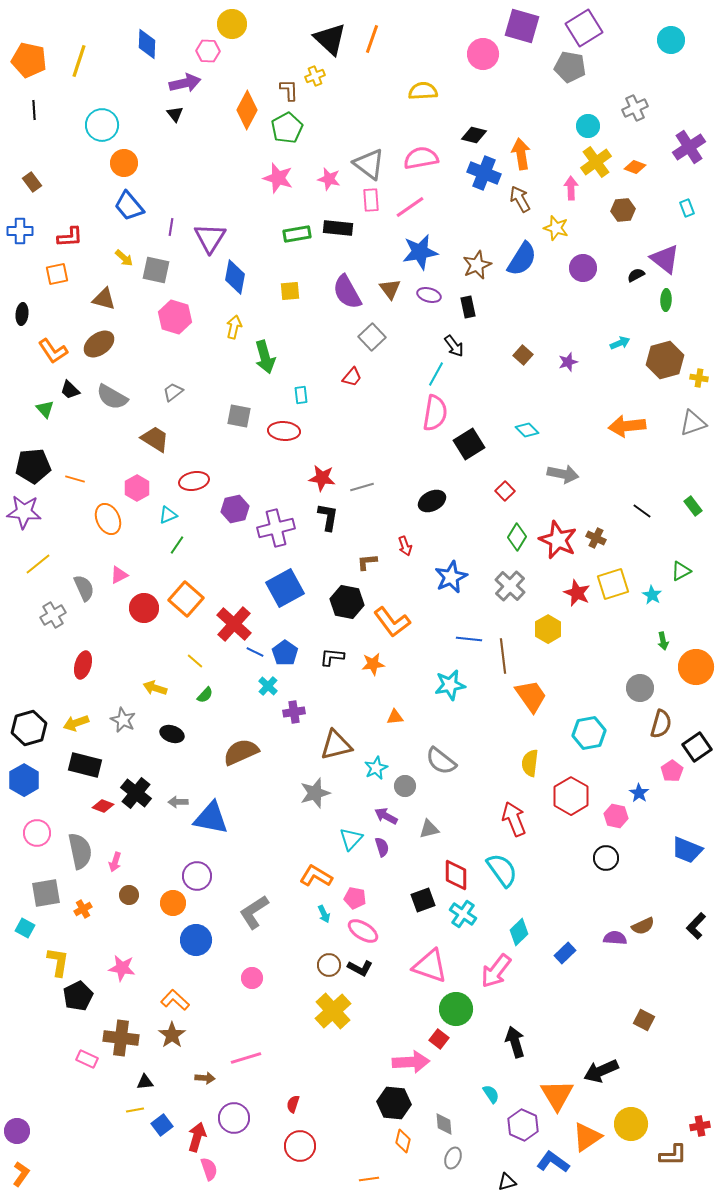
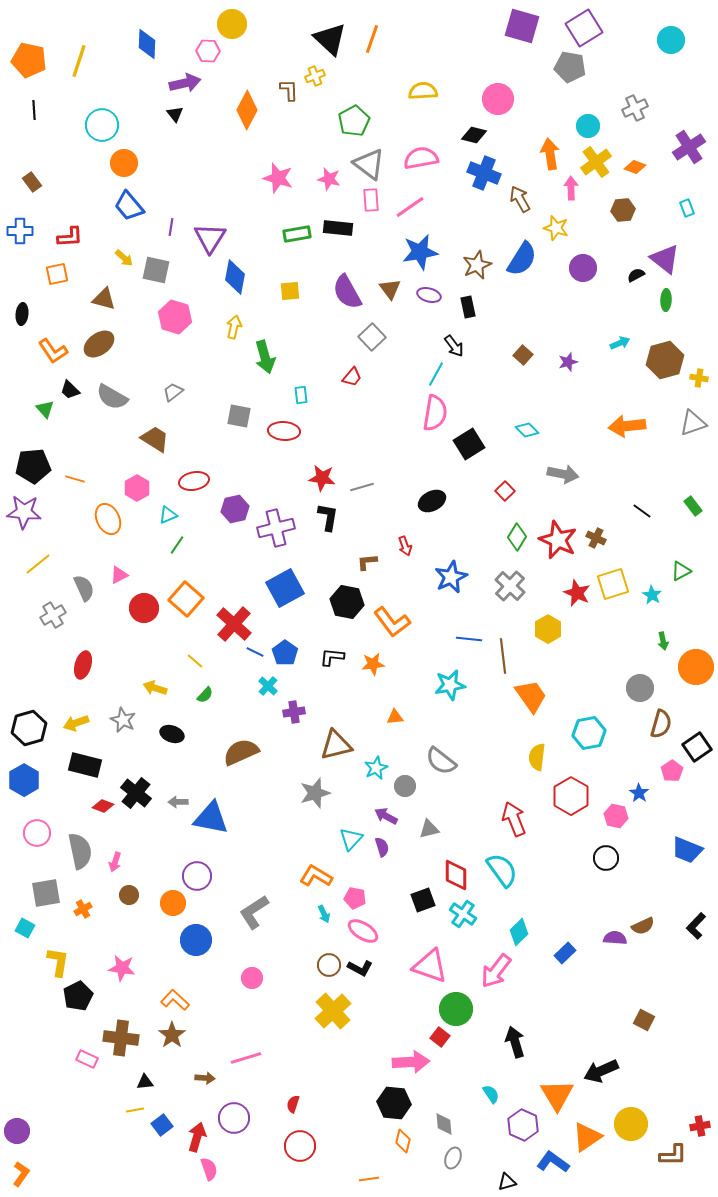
pink circle at (483, 54): moved 15 px right, 45 px down
green pentagon at (287, 128): moved 67 px right, 7 px up
orange arrow at (521, 154): moved 29 px right
yellow semicircle at (530, 763): moved 7 px right, 6 px up
red square at (439, 1039): moved 1 px right, 2 px up
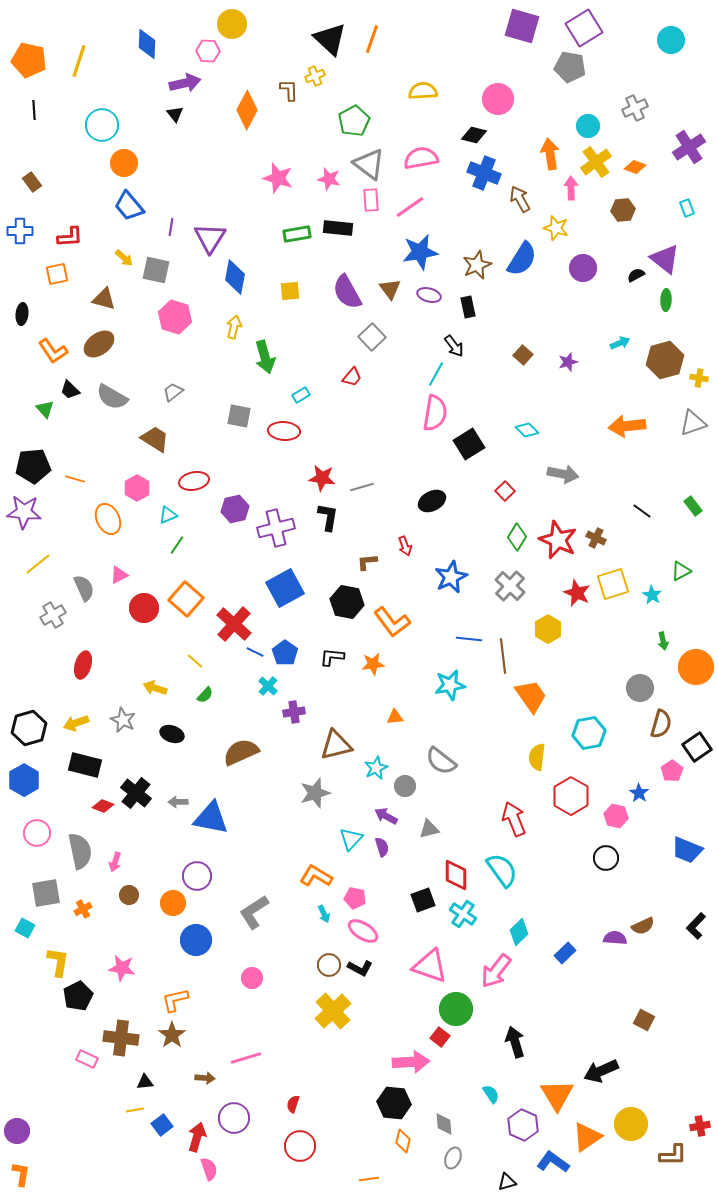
cyan rectangle at (301, 395): rotated 66 degrees clockwise
orange L-shape at (175, 1000): rotated 56 degrees counterclockwise
orange L-shape at (21, 1174): rotated 25 degrees counterclockwise
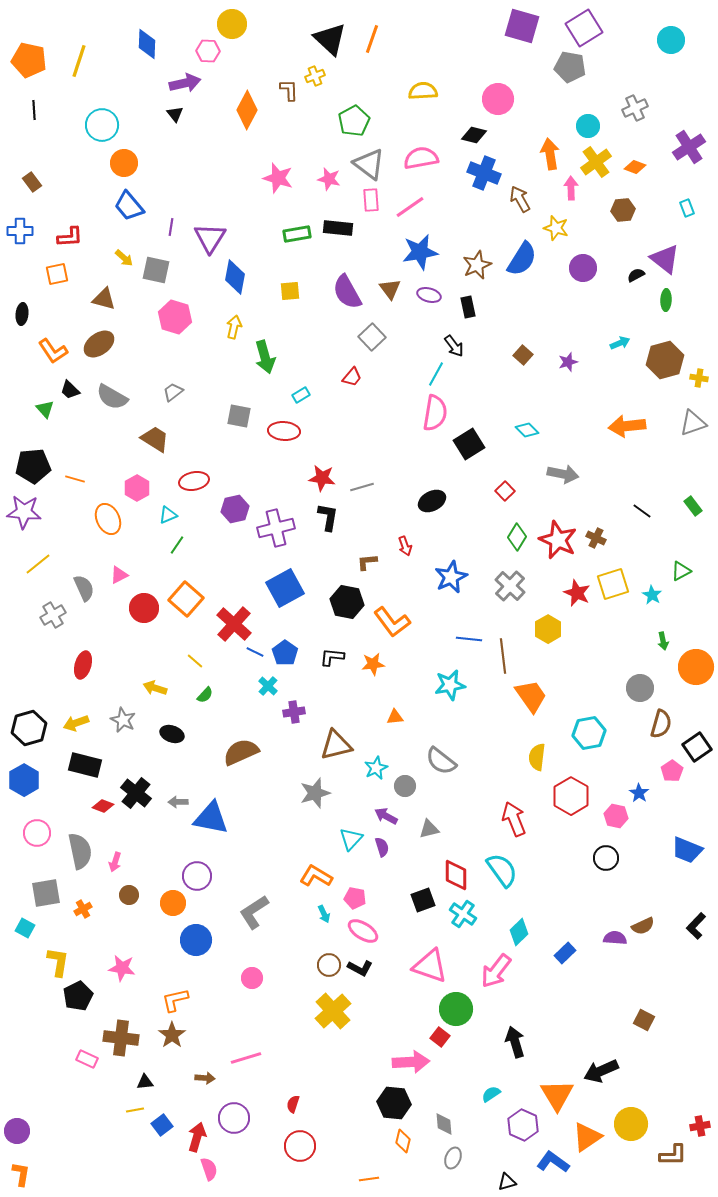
cyan semicircle at (491, 1094): rotated 90 degrees counterclockwise
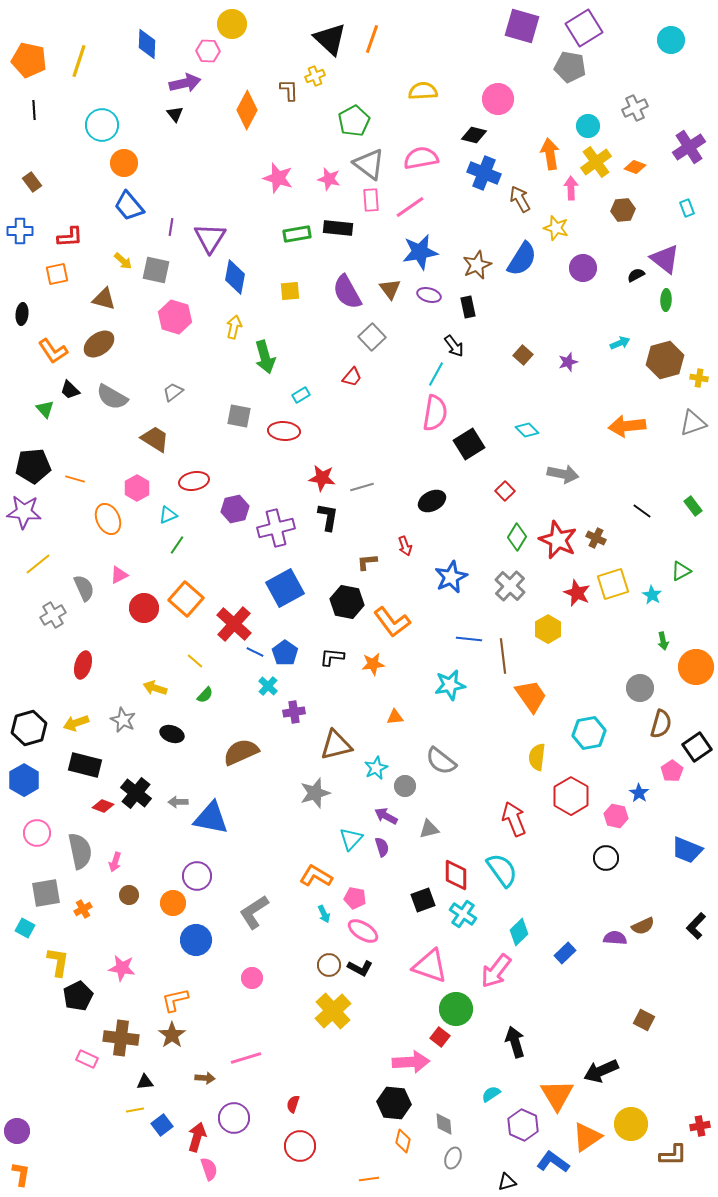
yellow arrow at (124, 258): moved 1 px left, 3 px down
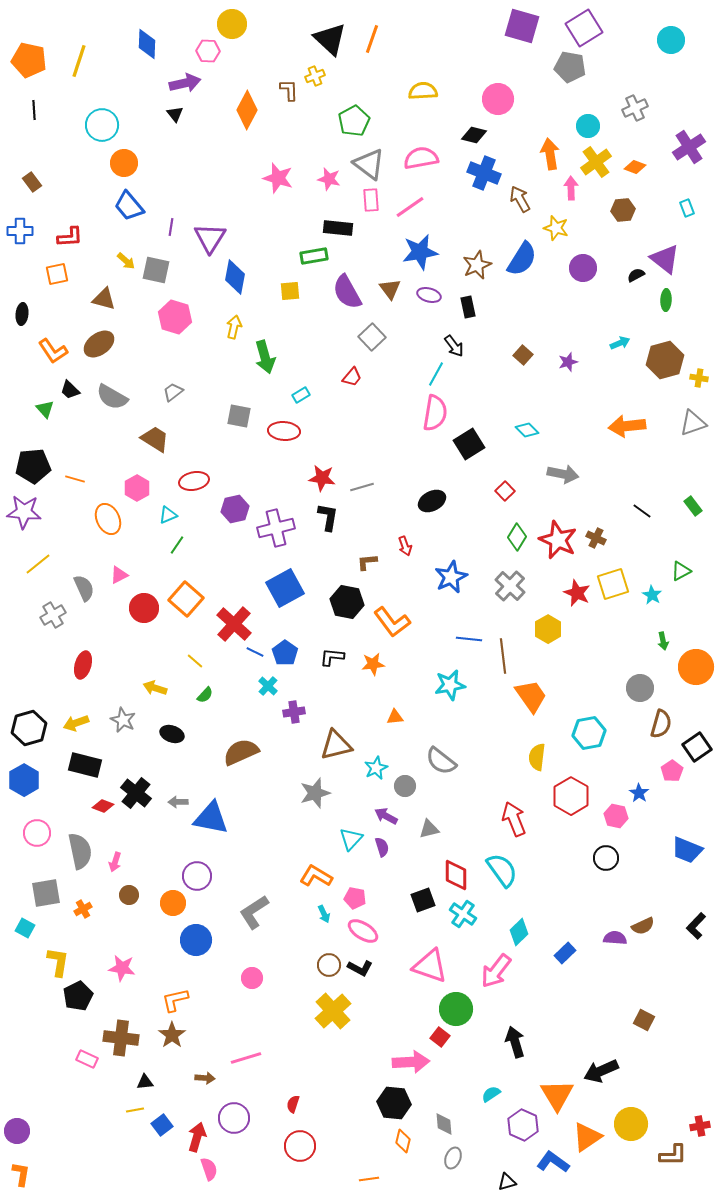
green rectangle at (297, 234): moved 17 px right, 22 px down
yellow arrow at (123, 261): moved 3 px right
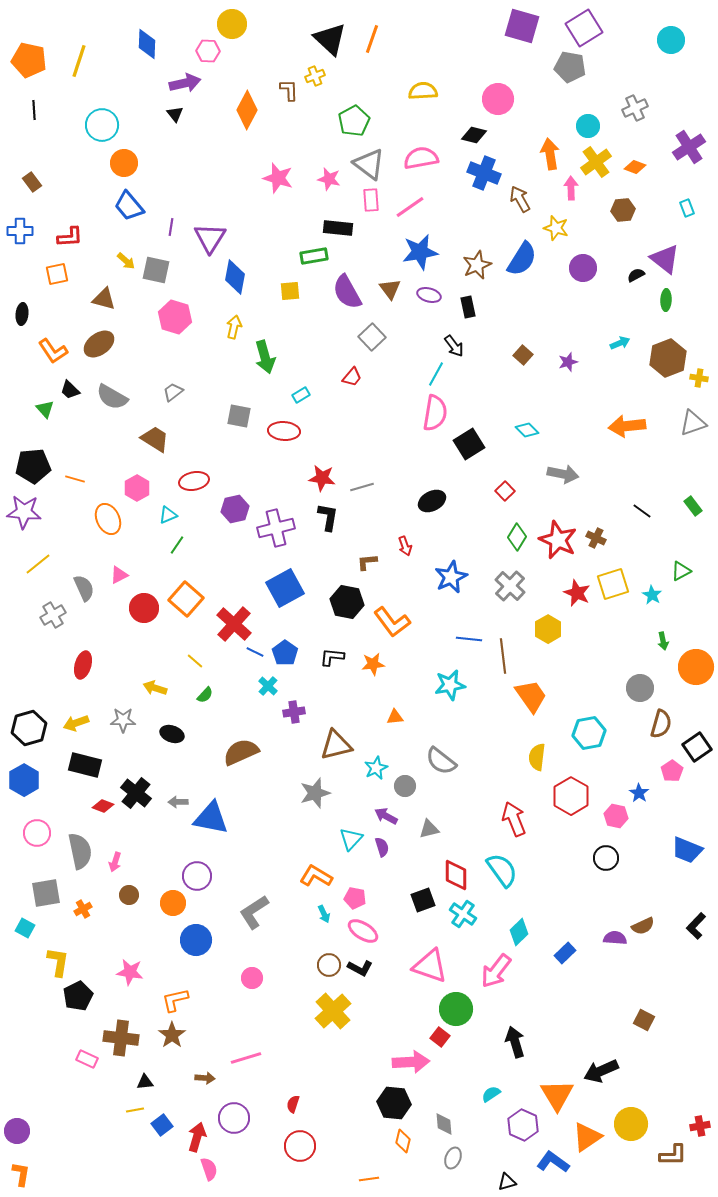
brown hexagon at (665, 360): moved 3 px right, 2 px up; rotated 6 degrees counterclockwise
gray star at (123, 720): rotated 25 degrees counterclockwise
pink star at (122, 968): moved 8 px right, 4 px down
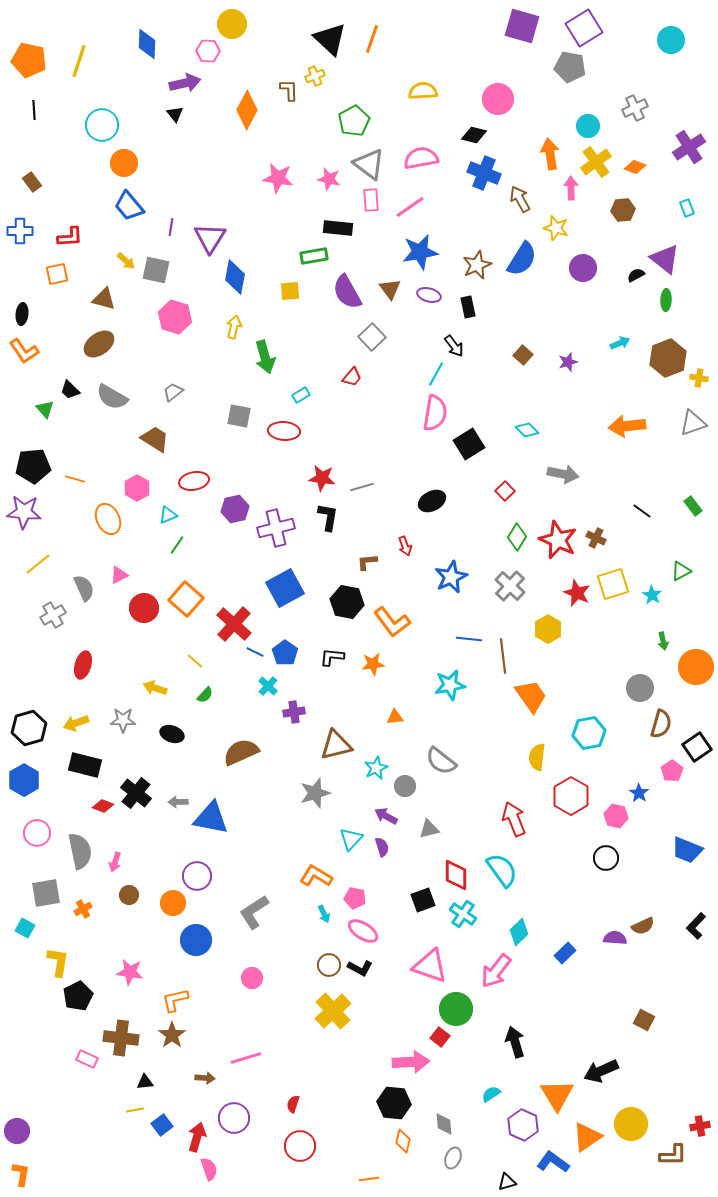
pink star at (278, 178): rotated 8 degrees counterclockwise
orange L-shape at (53, 351): moved 29 px left
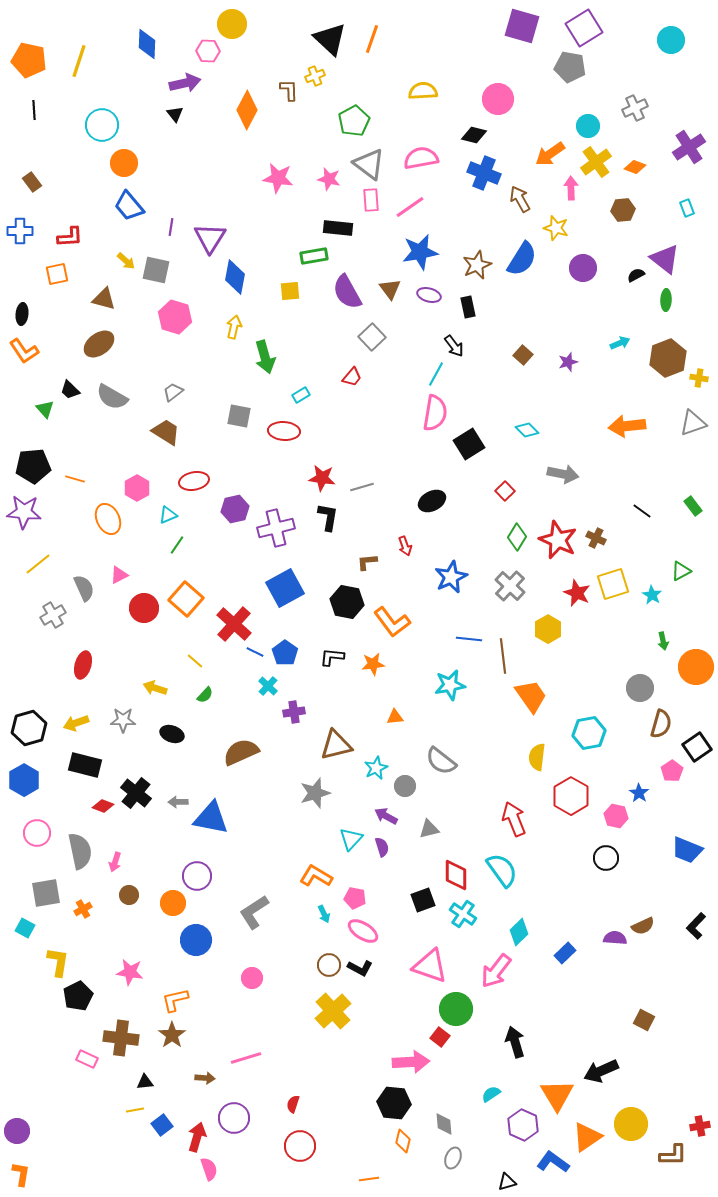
orange arrow at (550, 154): rotated 116 degrees counterclockwise
brown trapezoid at (155, 439): moved 11 px right, 7 px up
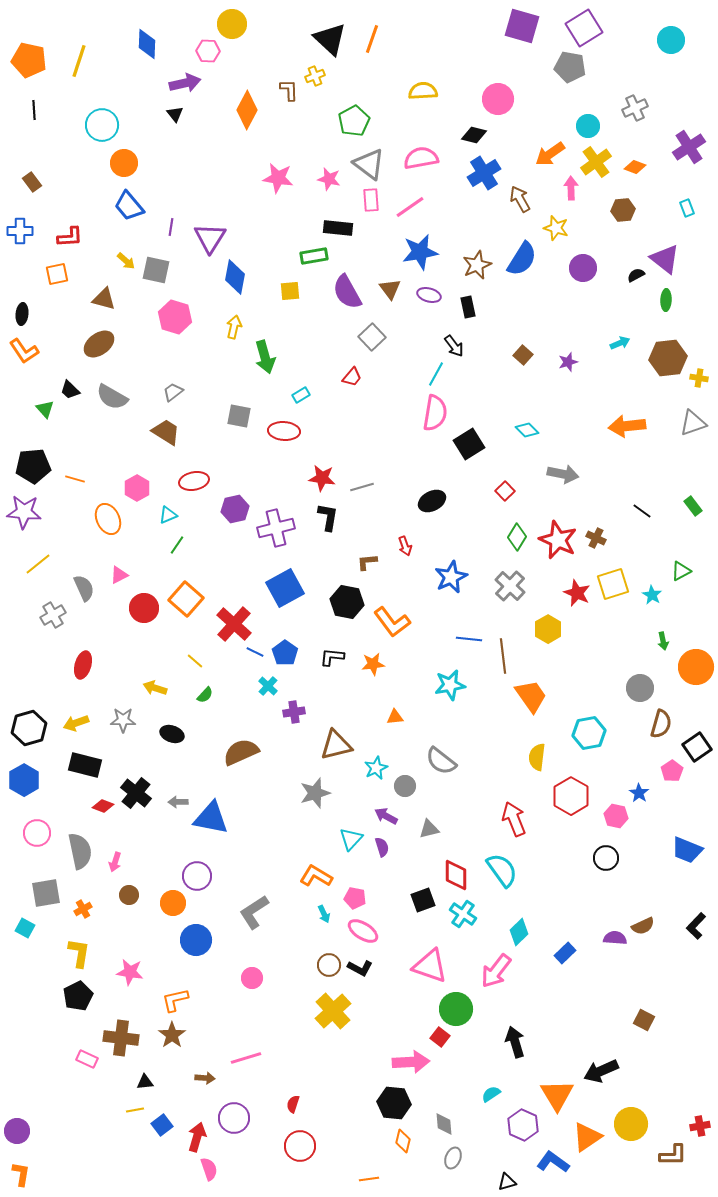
blue cross at (484, 173): rotated 36 degrees clockwise
brown hexagon at (668, 358): rotated 15 degrees clockwise
yellow L-shape at (58, 962): moved 21 px right, 9 px up
